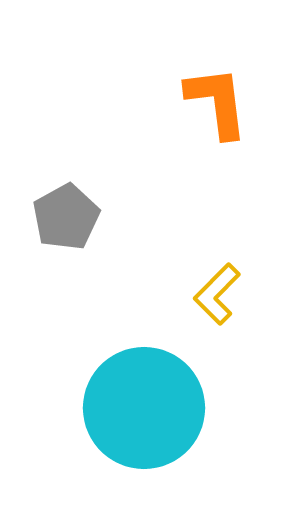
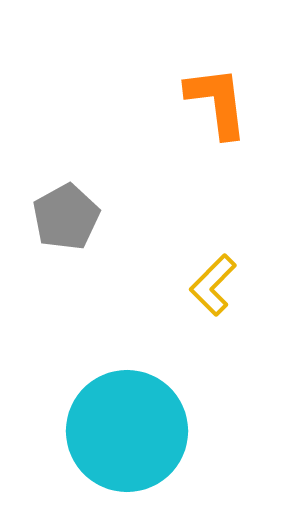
yellow L-shape: moved 4 px left, 9 px up
cyan circle: moved 17 px left, 23 px down
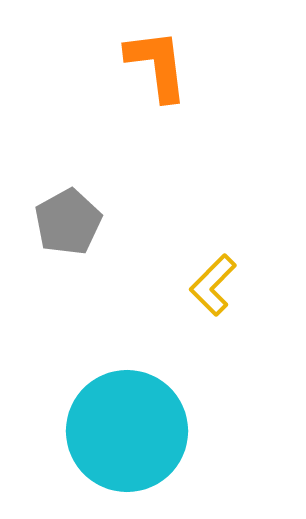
orange L-shape: moved 60 px left, 37 px up
gray pentagon: moved 2 px right, 5 px down
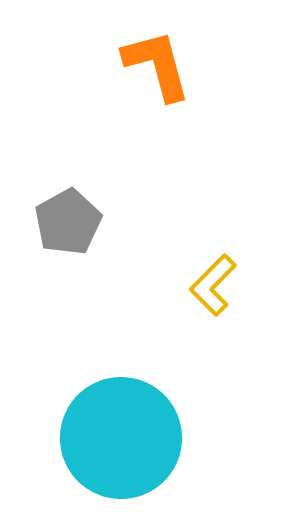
orange L-shape: rotated 8 degrees counterclockwise
cyan circle: moved 6 px left, 7 px down
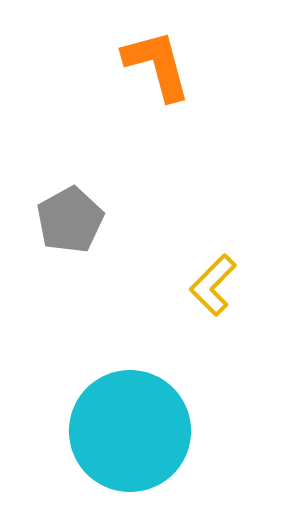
gray pentagon: moved 2 px right, 2 px up
cyan circle: moved 9 px right, 7 px up
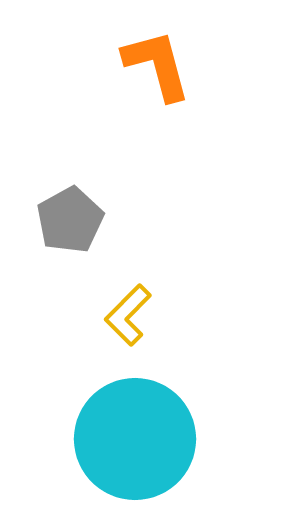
yellow L-shape: moved 85 px left, 30 px down
cyan circle: moved 5 px right, 8 px down
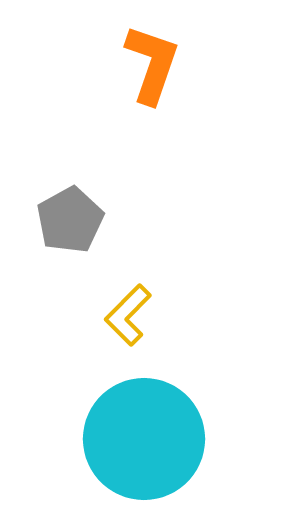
orange L-shape: moved 5 px left, 1 px up; rotated 34 degrees clockwise
cyan circle: moved 9 px right
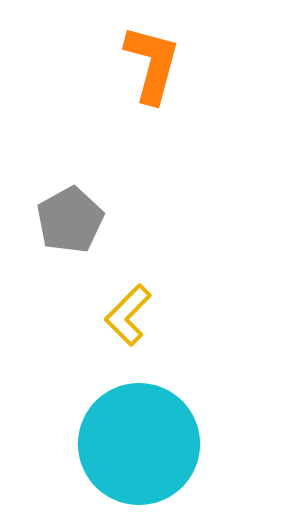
orange L-shape: rotated 4 degrees counterclockwise
cyan circle: moved 5 px left, 5 px down
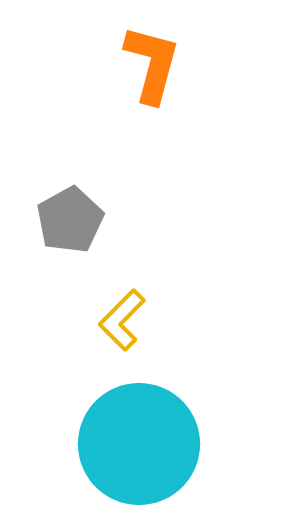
yellow L-shape: moved 6 px left, 5 px down
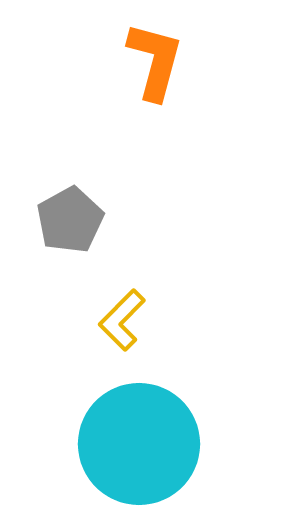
orange L-shape: moved 3 px right, 3 px up
